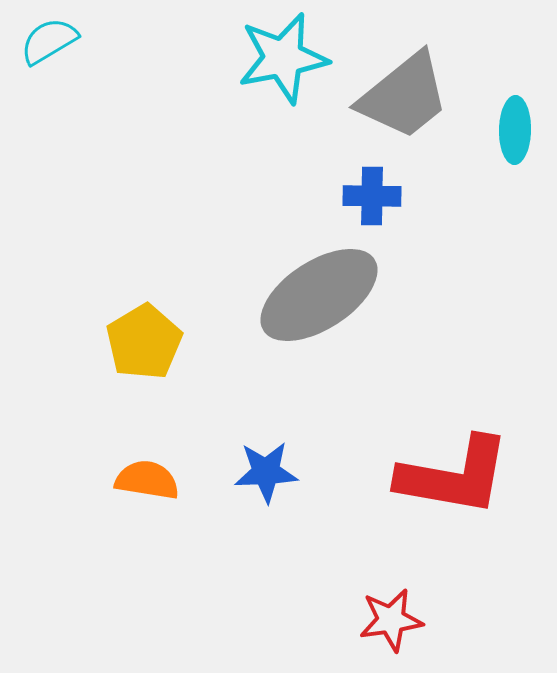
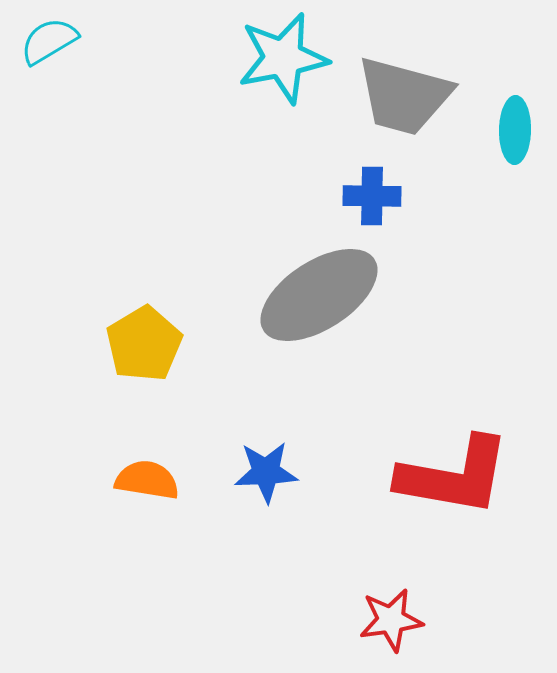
gray trapezoid: rotated 54 degrees clockwise
yellow pentagon: moved 2 px down
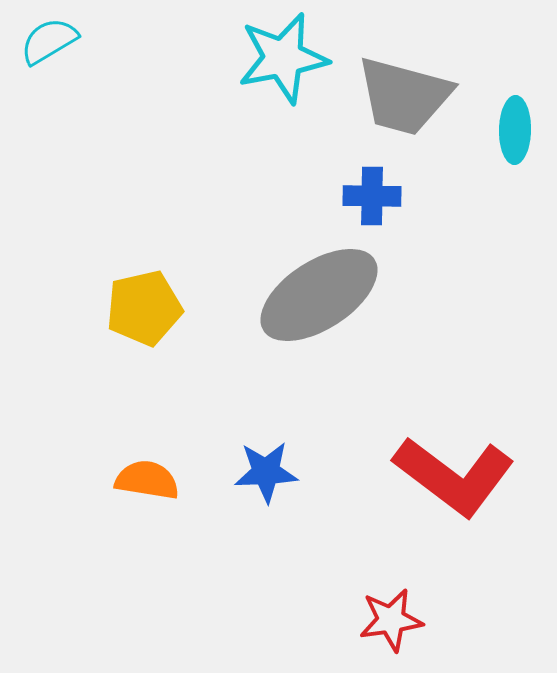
yellow pentagon: moved 36 px up; rotated 18 degrees clockwise
red L-shape: rotated 27 degrees clockwise
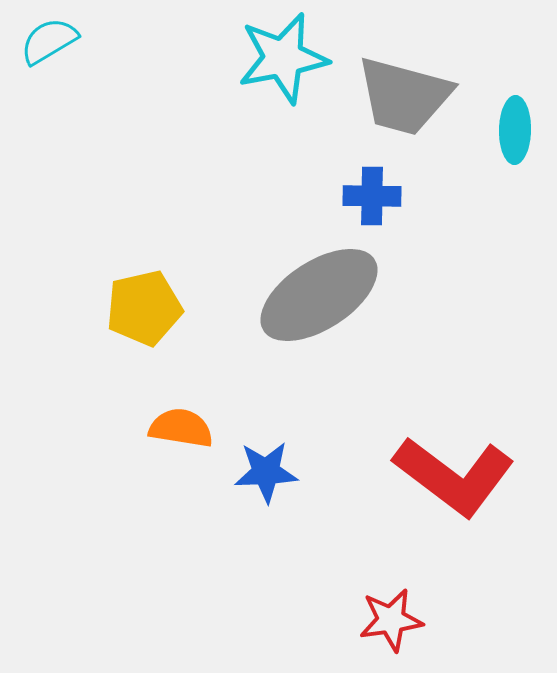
orange semicircle: moved 34 px right, 52 px up
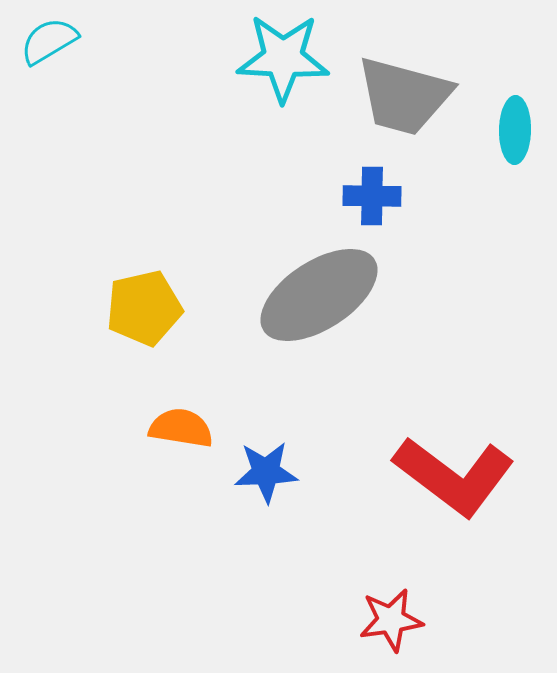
cyan star: rotated 14 degrees clockwise
